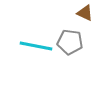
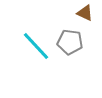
cyan line: rotated 36 degrees clockwise
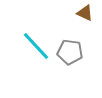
gray pentagon: moved 10 px down
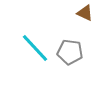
cyan line: moved 1 px left, 2 px down
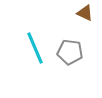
cyan line: rotated 20 degrees clockwise
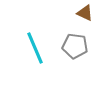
gray pentagon: moved 5 px right, 6 px up
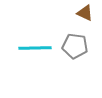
cyan line: rotated 68 degrees counterclockwise
